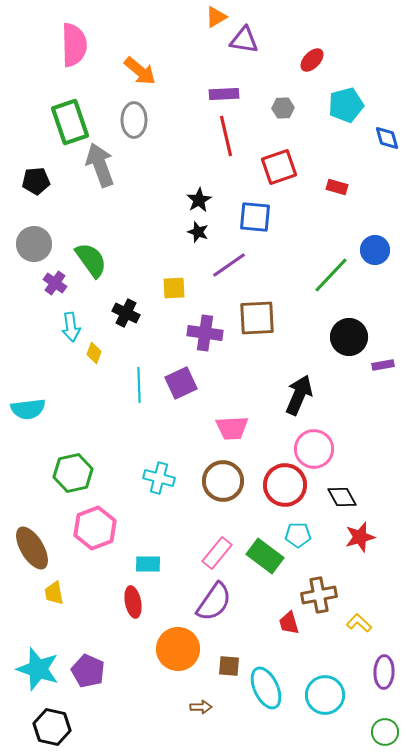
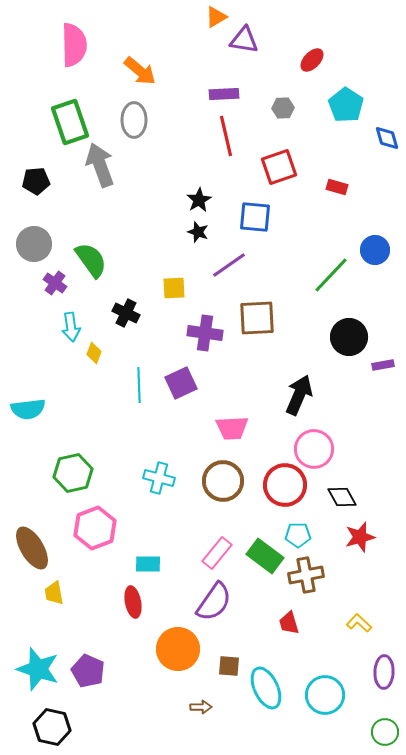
cyan pentagon at (346, 105): rotated 24 degrees counterclockwise
brown cross at (319, 595): moved 13 px left, 20 px up
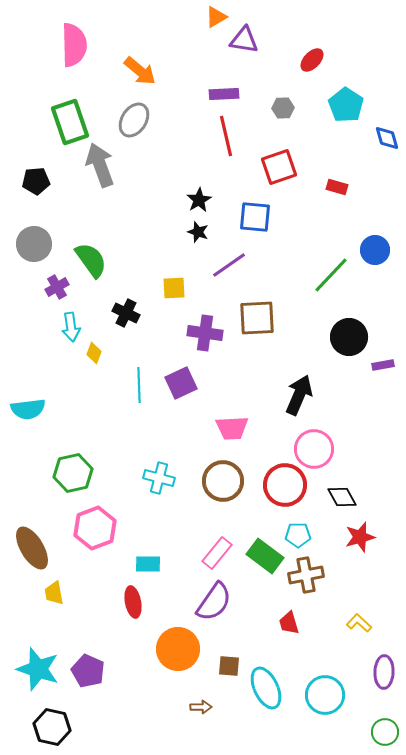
gray ellipse at (134, 120): rotated 32 degrees clockwise
purple cross at (55, 283): moved 2 px right, 4 px down; rotated 25 degrees clockwise
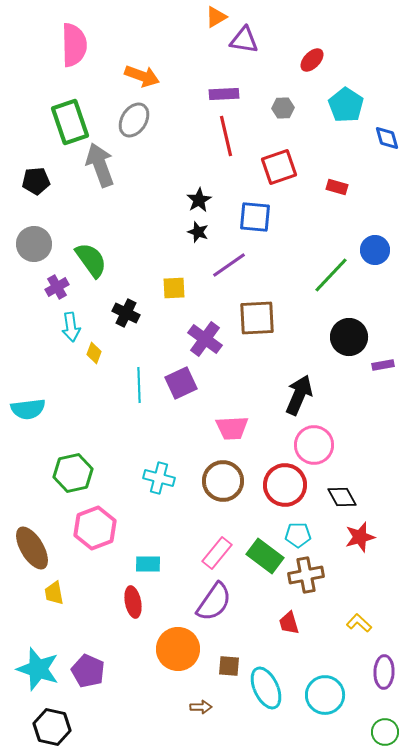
orange arrow at (140, 71): moved 2 px right, 5 px down; rotated 20 degrees counterclockwise
purple cross at (205, 333): moved 6 px down; rotated 28 degrees clockwise
pink circle at (314, 449): moved 4 px up
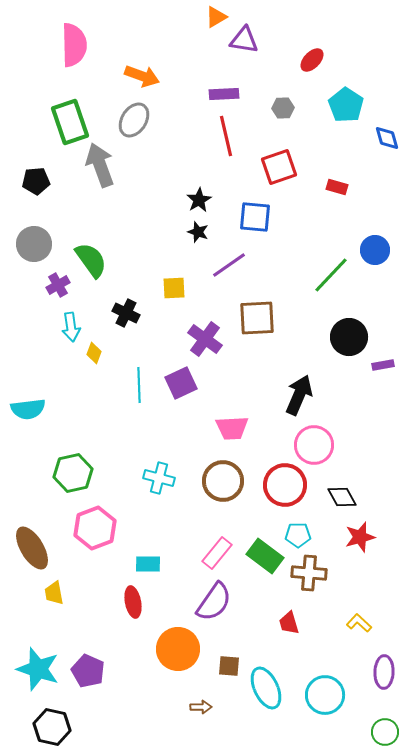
purple cross at (57, 287): moved 1 px right, 2 px up
brown cross at (306, 575): moved 3 px right, 2 px up; rotated 16 degrees clockwise
